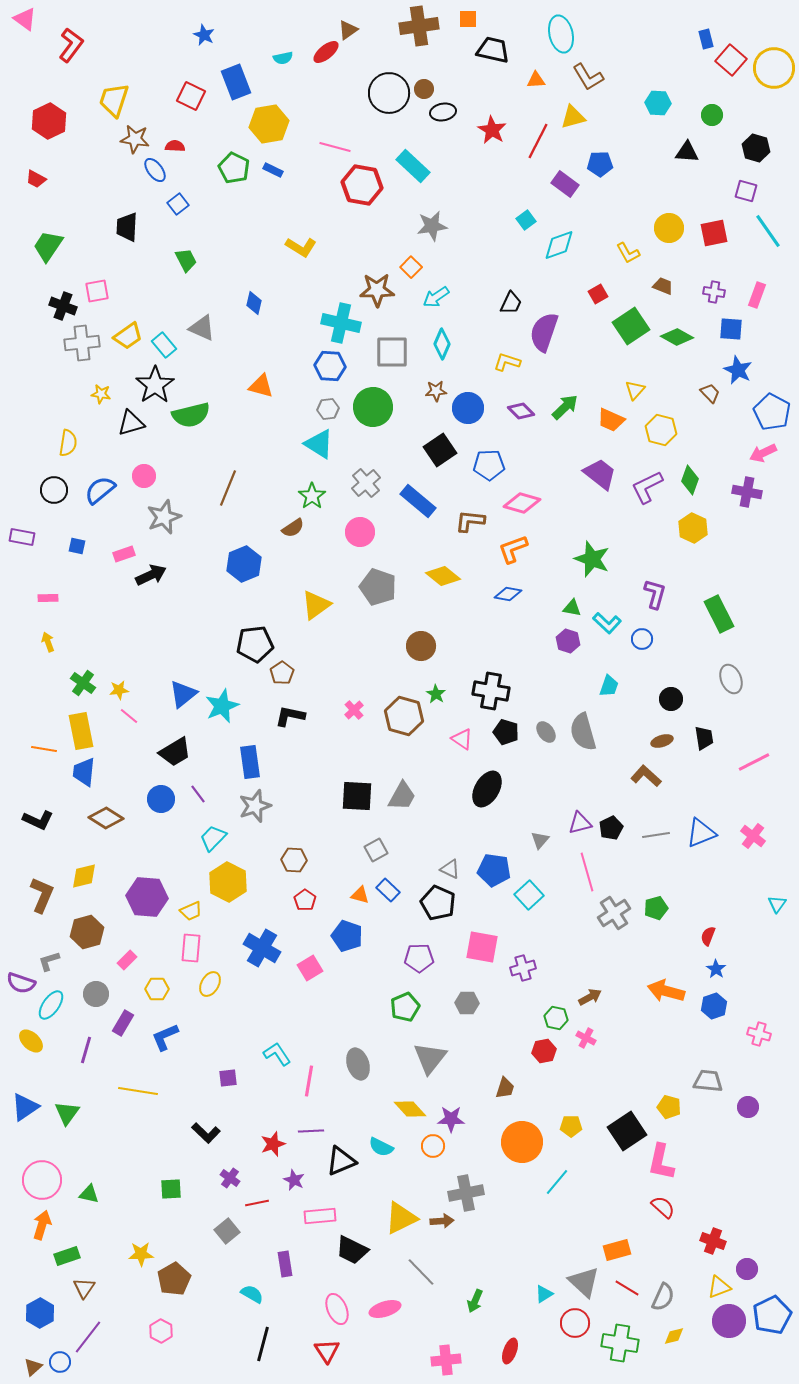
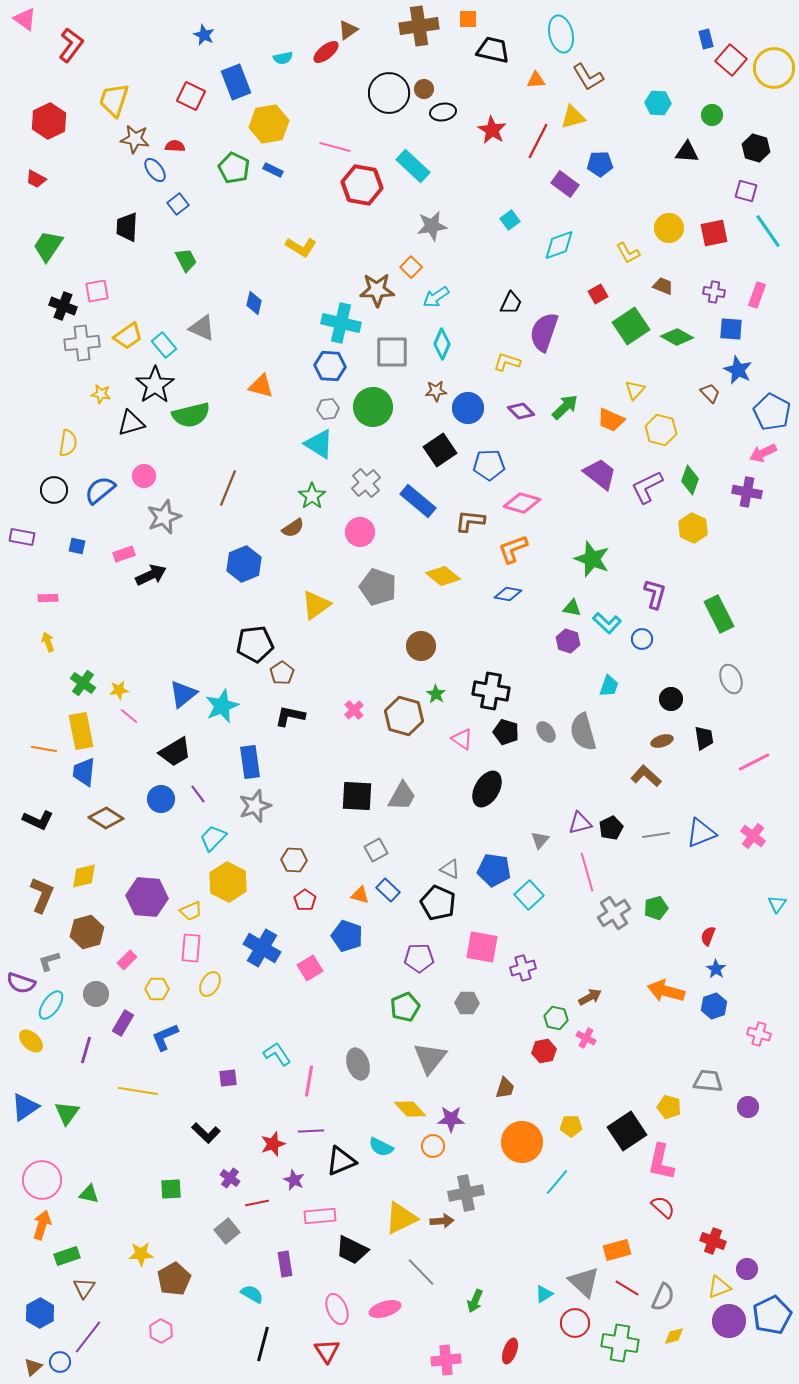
cyan square at (526, 220): moved 16 px left
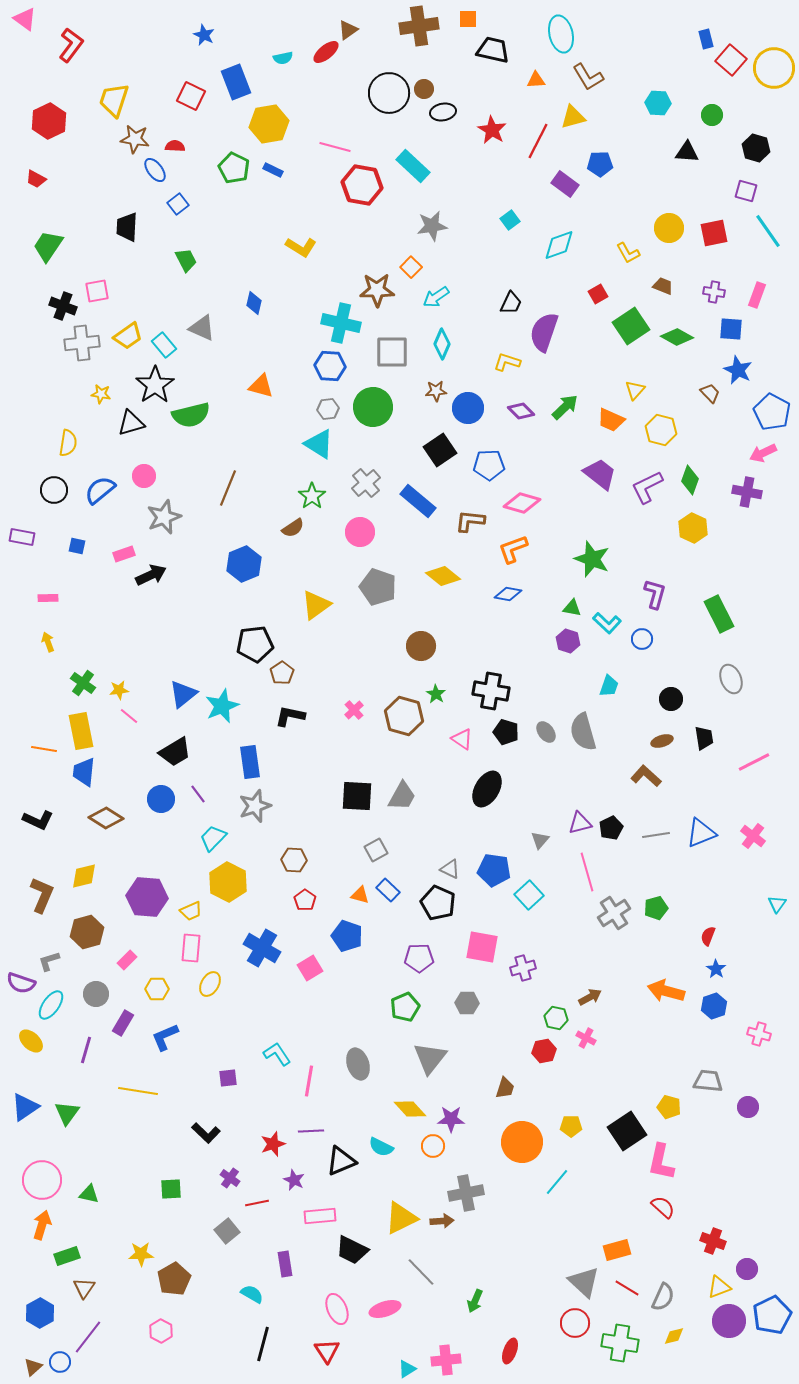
cyan triangle at (544, 1294): moved 137 px left, 75 px down
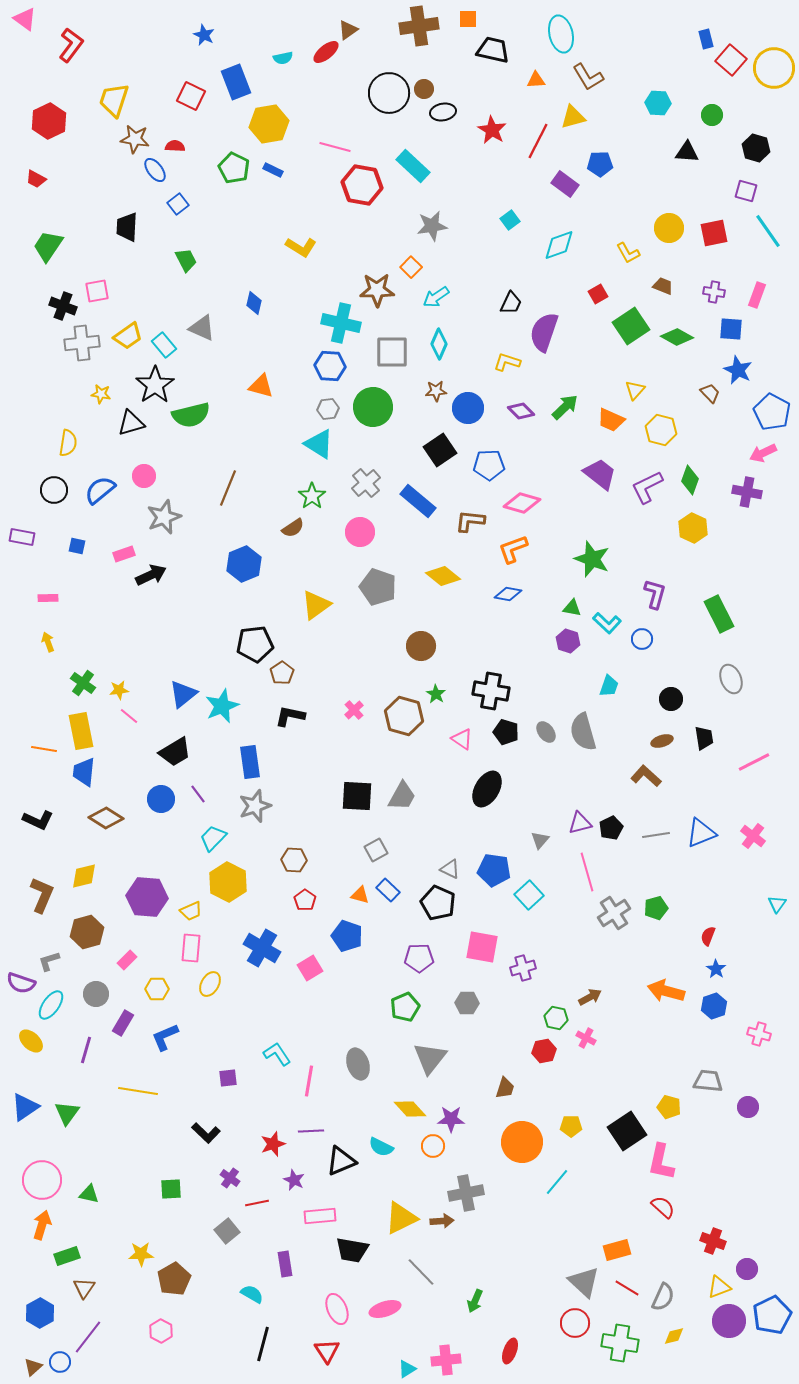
cyan diamond at (442, 344): moved 3 px left
black trapezoid at (352, 1250): rotated 16 degrees counterclockwise
